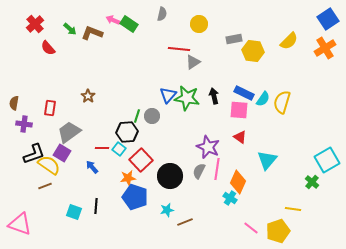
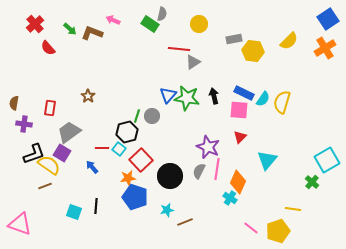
green rectangle at (129, 24): moved 21 px right
black hexagon at (127, 132): rotated 10 degrees counterclockwise
red triangle at (240, 137): rotated 40 degrees clockwise
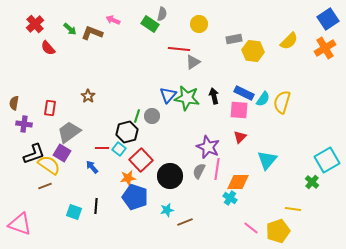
orange diamond at (238, 182): rotated 65 degrees clockwise
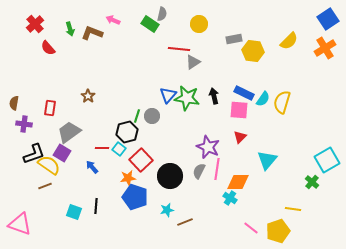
green arrow at (70, 29): rotated 32 degrees clockwise
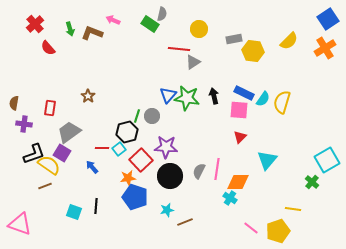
yellow circle at (199, 24): moved 5 px down
purple star at (208, 147): moved 42 px left; rotated 20 degrees counterclockwise
cyan square at (119, 149): rotated 16 degrees clockwise
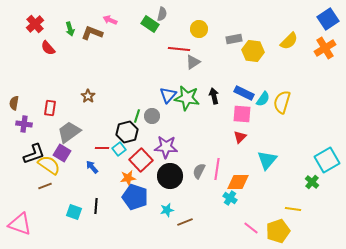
pink arrow at (113, 20): moved 3 px left
pink square at (239, 110): moved 3 px right, 4 px down
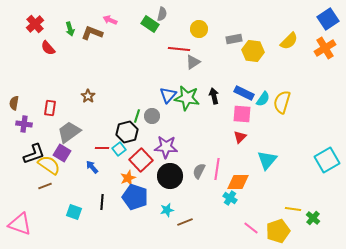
orange star at (128, 178): rotated 14 degrees counterclockwise
green cross at (312, 182): moved 1 px right, 36 px down
black line at (96, 206): moved 6 px right, 4 px up
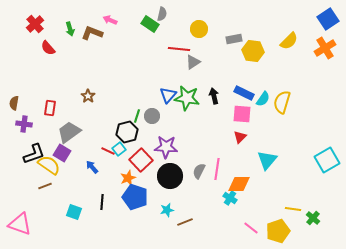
red line at (102, 148): moved 6 px right, 3 px down; rotated 24 degrees clockwise
orange diamond at (238, 182): moved 1 px right, 2 px down
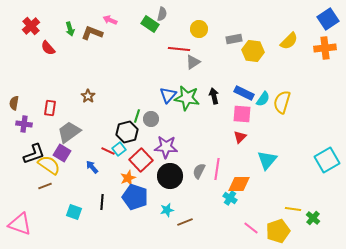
red cross at (35, 24): moved 4 px left, 2 px down
orange cross at (325, 48): rotated 25 degrees clockwise
gray circle at (152, 116): moved 1 px left, 3 px down
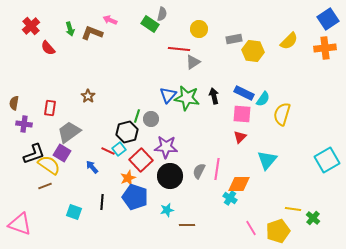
yellow semicircle at (282, 102): moved 12 px down
brown line at (185, 222): moved 2 px right, 3 px down; rotated 21 degrees clockwise
pink line at (251, 228): rotated 21 degrees clockwise
